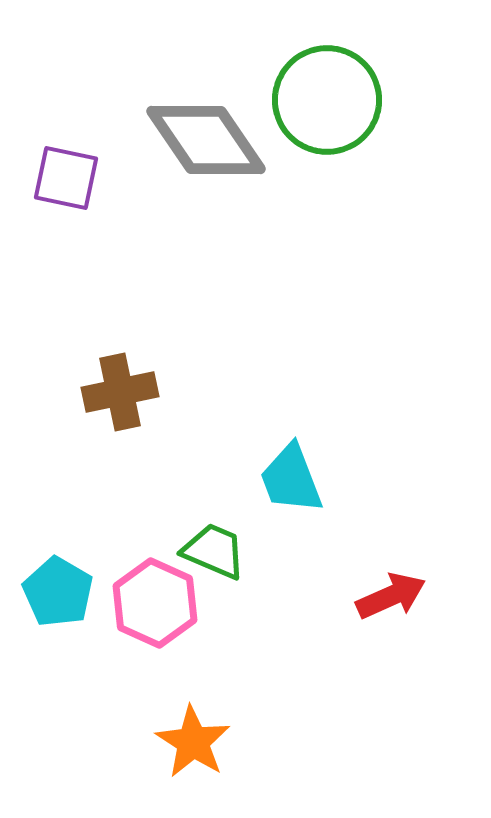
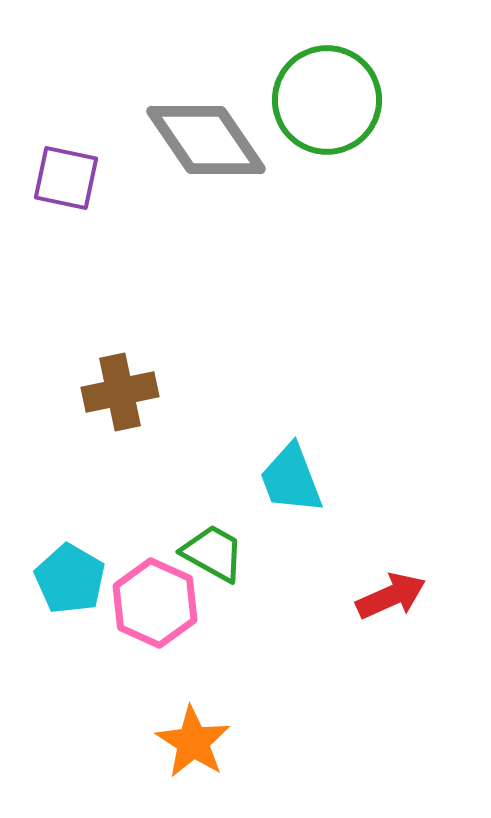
green trapezoid: moved 1 px left, 2 px down; rotated 6 degrees clockwise
cyan pentagon: moved 12 px right, 13 px up
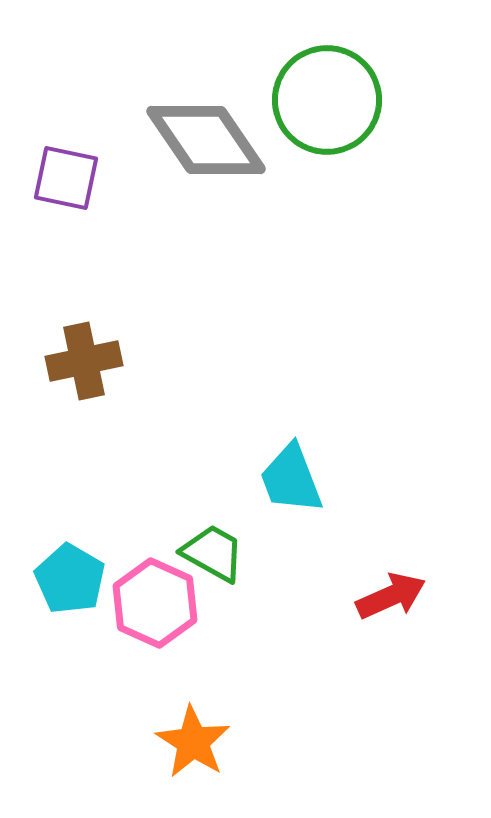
brown cross: moved 36 px left, 31 px up
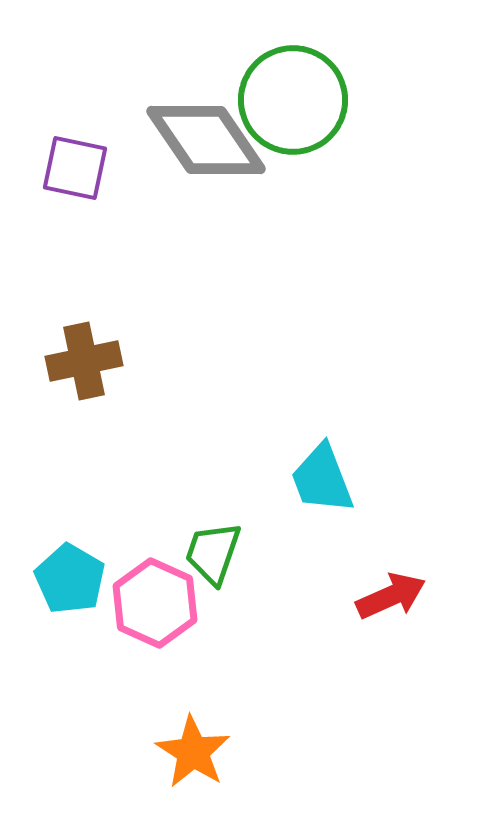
green circle: moved 34 px left
purple square: moved 9 px right, 10 px up
cyan trapezoid: moved 31 px right
green trapezoid: rotated 100 degrees counterclockwise
orange star: moved 10 px down
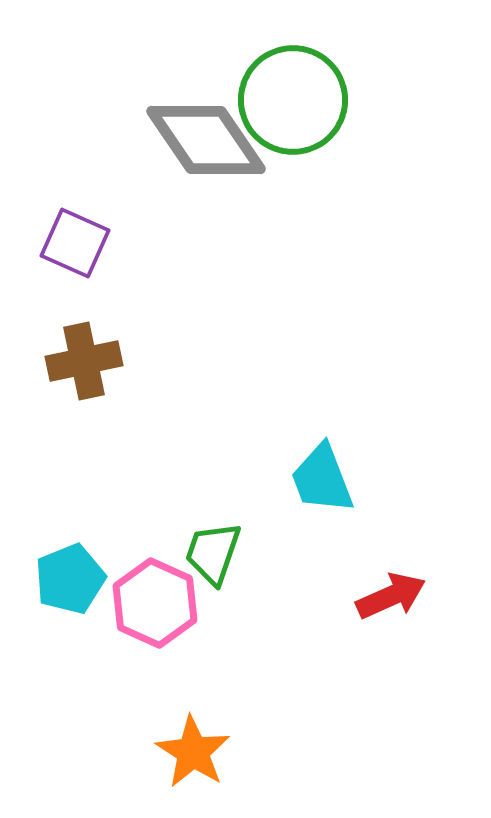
purple square: moved 75 px down; rotated 12 degrees clockwise
cyan pentagon: rotated 20 degrees clockwise
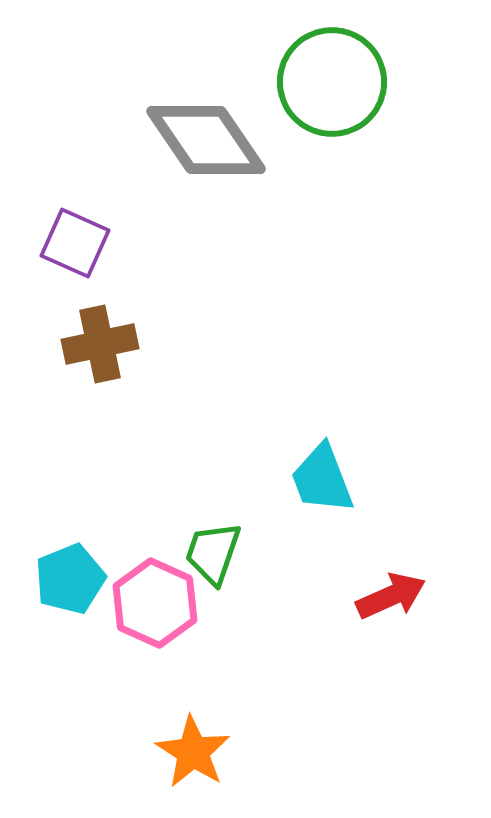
green circle: moved 39 px right, 18 px up
brown cross: moved 16 px right, 17 px up
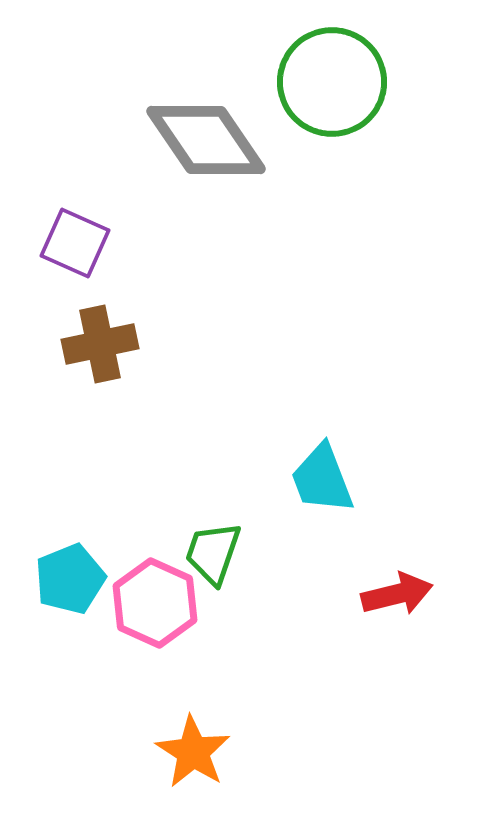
red arrow: moved 6 px right, 2 px up; rotated 10 degrees clockwise
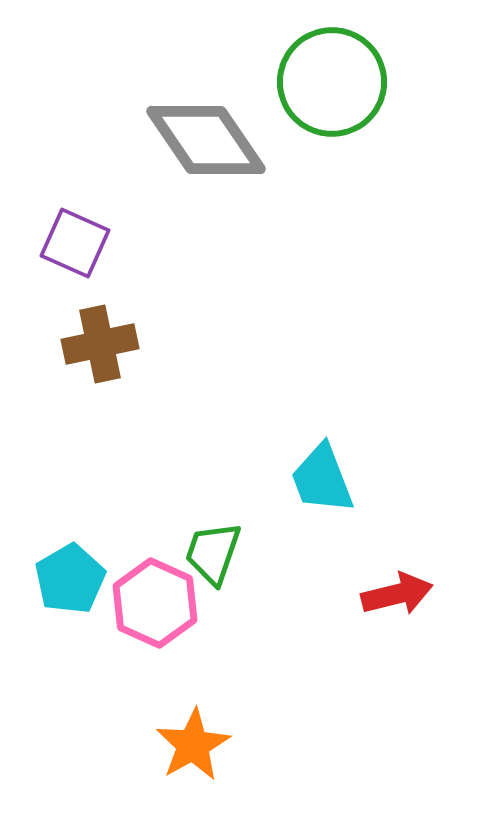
cyan pentagon: rotated 8 degrees counterclockwise
orange star: moved 7 px up; rotated 10 degrees clockwise
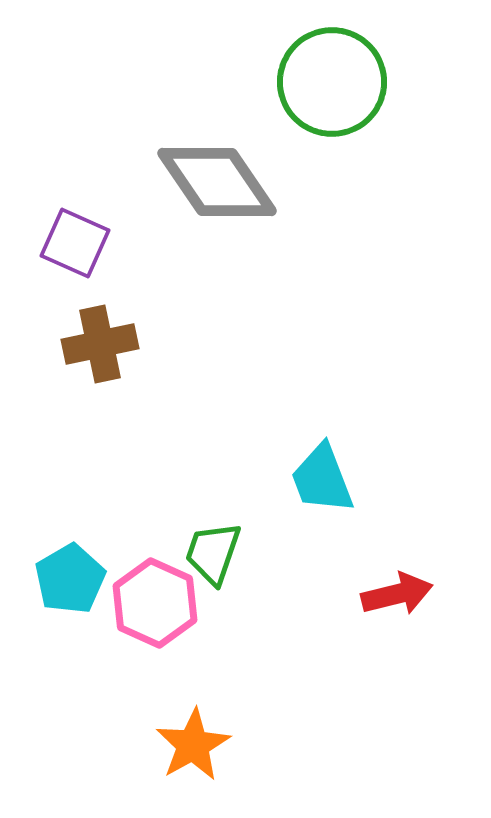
gray diamond: moved 11 px right, 42 px down
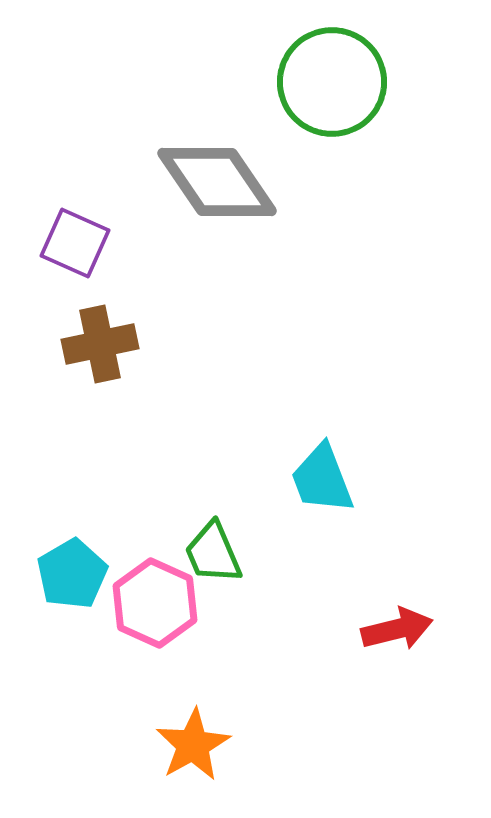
green trapezoid: rotated 42 degrees counterclockwise
cyan pentagon: moved 2 px right, 5 px up
red arrow: moved 35 px down
